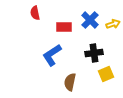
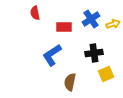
blue cross: moved 1 px right, 1 px up; rotated 12 degrees clockwise
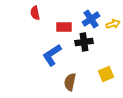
black cross: moved 10 px left, 11 px up
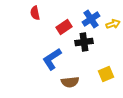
red rectangle: rotated 35 degrees counterclockwise
blue L-shape: moved 4 px down
brown semicircle: rotated 108 degrees counterclockwise
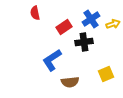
blue L-shape: moved 1 px down
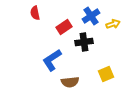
blue cross: moved 3 px up
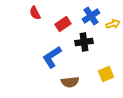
red semicircle: rotated 16 degrees counterclockwise
red rectangle: moved 1 px left, 3 px up
blue L-shape: moved 3 px up
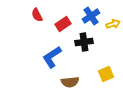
red semicircle: moved 2 px right, 2 px down
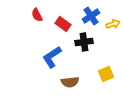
red rectangle: rotated 70 degrees clockwise
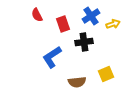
red rectangle: rotated 35 degrees clockwise
brown semicircle: moved 7 px right
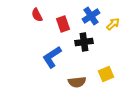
yellow arrow: rotated 24 degrees counterclockwise
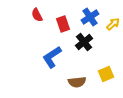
blue cross: moved 1 px left, 1 px down
black cross: rotated 30 degrees counterclockwise
